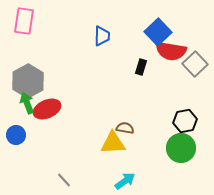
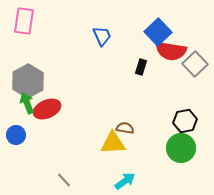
blue trapezoid: rotated 25 degrees counterclockwise
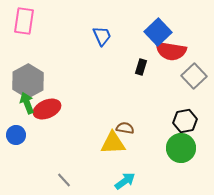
gray square: moved 1 px left, 12 px down
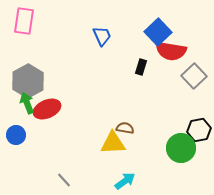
black hexagon: moved 14 px right, 9 px down
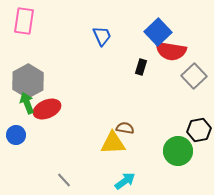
green circle: moved 3 px left, 3 px down
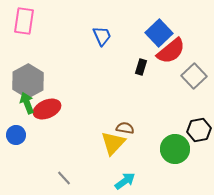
blue square: moved 1 px right, 1 px down
red semicircle: rotated 48 degrees counterclockwise
yellow triangle: rotated 44 degrees counterclockwise
green circle: moved 3 px left, 2 px up
gray line: moved 2 px up
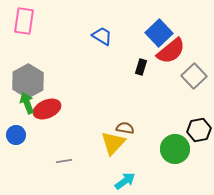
blue trapezoid: rotated 35 degrees counterclockwise
gray line: moved 17 px up; rotated 56 degrees counterclockwise
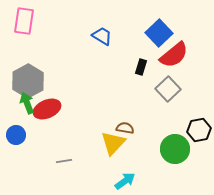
red semicircle: moved 3 px right, 4 px down
gray square: moved 26 px left, 13 px down
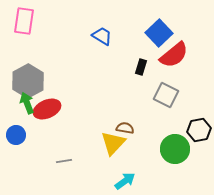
gray square: moved 2 px left, 6 px down; rotated 20 degrees counterclockwise
